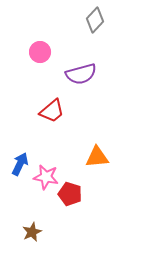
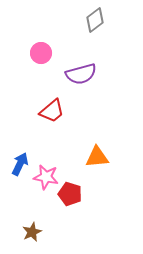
gray diamond: rotated 10 degrees clockwise
pink circle: moved 1 px right, 1 px down
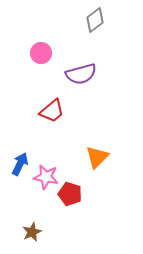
orange triangle: rotated 40 degrees counterclockwise
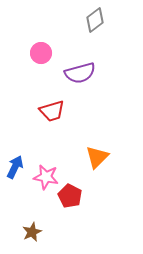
purple semicircle: moved 1 px left, 1 px up
red trapezoid: rotated 24 degrees clockwise
blue arrow: moved 5 px left, 3 px down
red pentagon: moved 2 px down; rotated 10 degrees clockwise
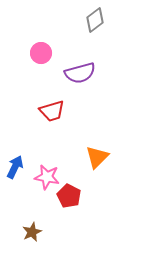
pink star: moved 1 px right
red pentagon: moved 1 px left
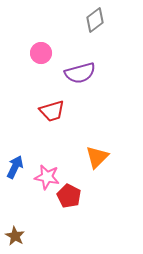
brown star: moved 17 px left, 4 px down; rotated 18 degrees counterclockwise
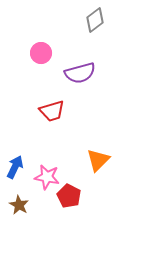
orange triangle: moved 1 px right, 3 px down
brown star: moved 4 px right, 31 px up
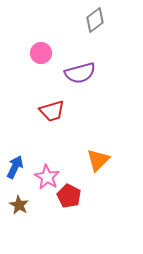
pink star: rotated 20 degrees clockwise
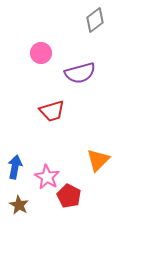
blue arrow: rotated 15 degrees counterclockwise
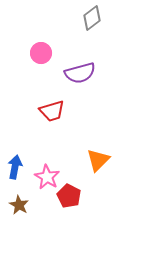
gray diamond: moved 3 px left, 2 px up
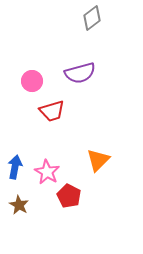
pink circle: moved 9 px left, 28 px down
pink star: moved 5 px up
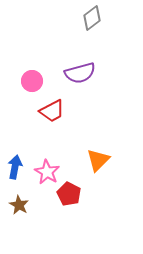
red trapezoid: rotated 12 degrees counterclockwise
red pentagon: moved 2 px up
